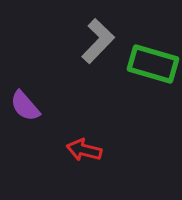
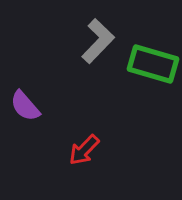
red arrow: rotated 60 degrees counterclockwise
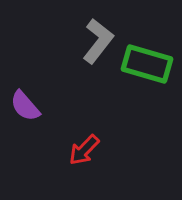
gray L-shape: rotated 6 degrees counterclockwise
green rectangle: moved 6 px left
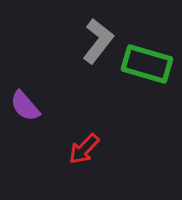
red arrow: moved 1 px up
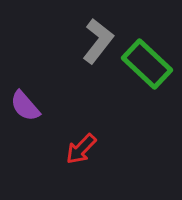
green rectangle: rotated 27 degrees clockwise
red arrow: moved 3 px left
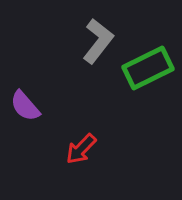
green rectangle: moved 1 px right, 4 px down; rotated 69 degrees counterclockwise
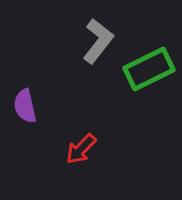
green rectangle: moved 1 px right, 1 px down
purple semicircle: rotated 28 degrees clockwise
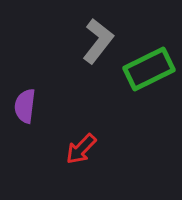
purple semicircle: rotated 20 degrees clockwise
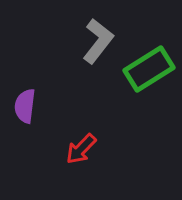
green rectangle: rotated 6 degrees counterclockwise
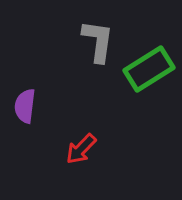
gray L-shape: rotated 30 degrees counterclockwise
